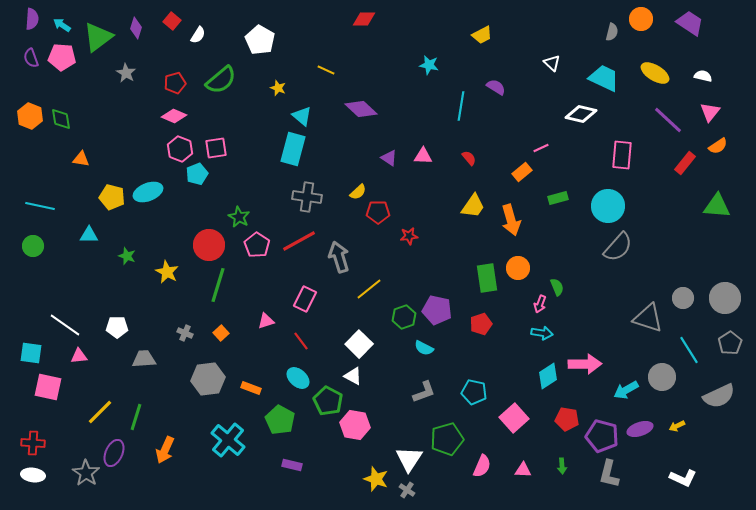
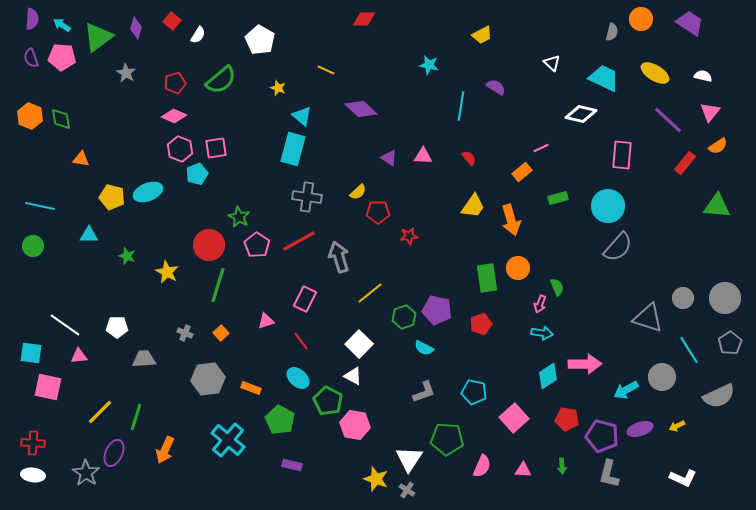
yellow line at (369, 289): moved 1 px right, 4 px down
green pentagon at (447, 439): rotated 20 degrees clockwise
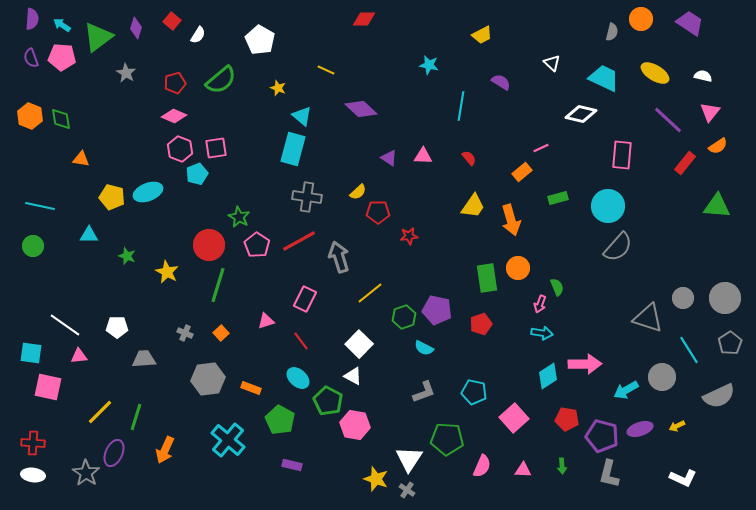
purple semicircle at (496, 87): moved 5 px right, 5 px up
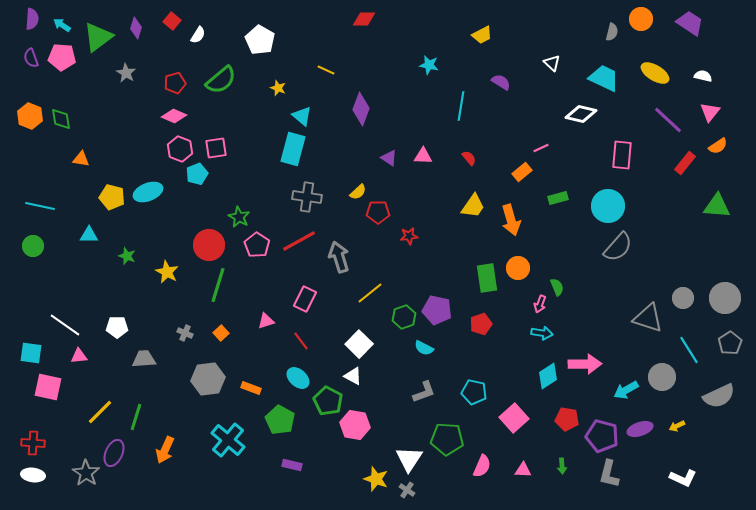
purple diamond at (361, 109): rotated 68 degrees clockwise
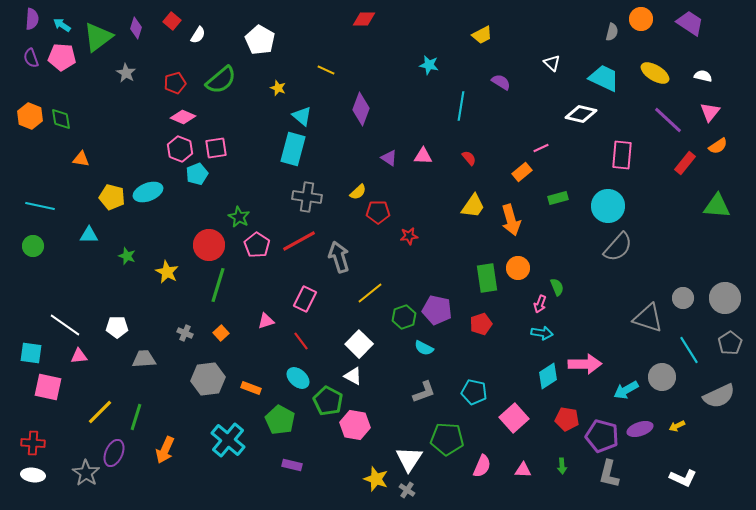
pink diamond at (174, 116): moved 9 px right, 1 px down
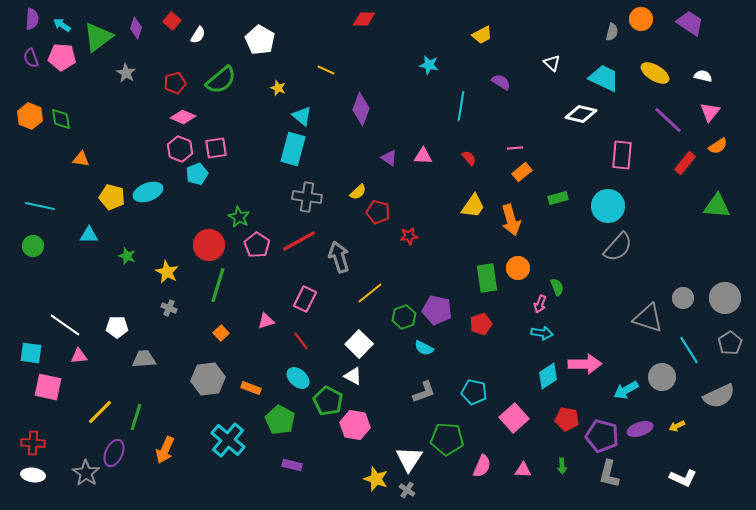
pink line at (541, 148): moved 26 px left; rotated 21 degrees clockwise
red pentagon at (378, 212): rotated 15 degrees clockwise
gray cross at (185, 333): moved 16 px left, 25 px up
